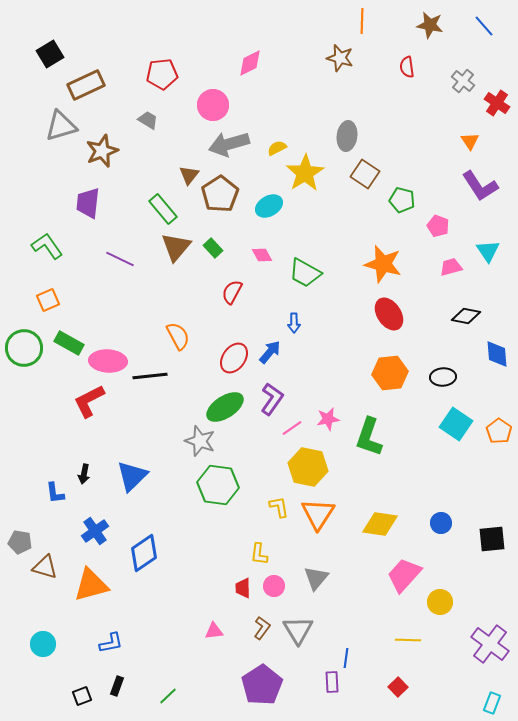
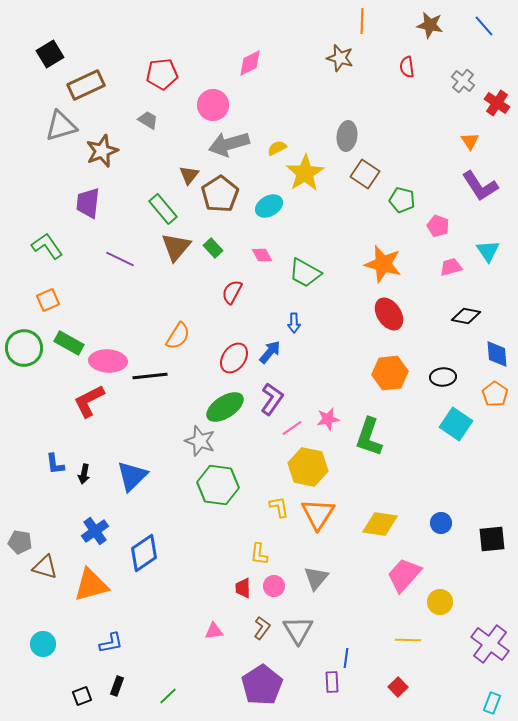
orange semicircle at (178, 336): rotated 60 degrees clockwise
orange pentagon at (499, 431): moved 4 px left, 37 px up
blue L-shape at (55, 493): moved 29 px up
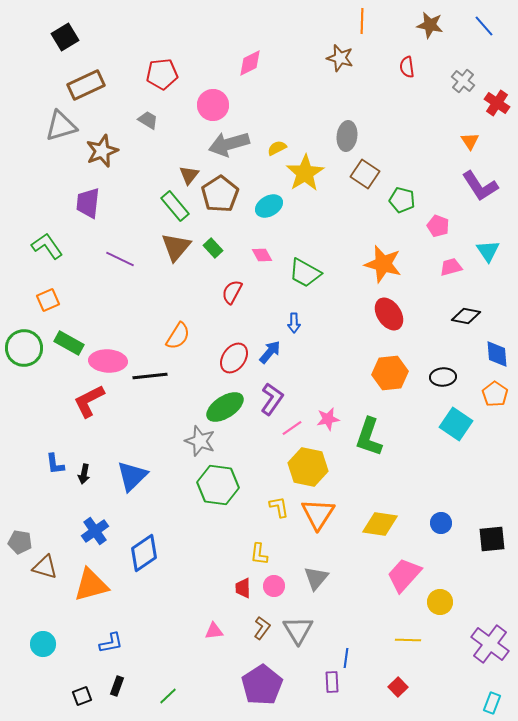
black square at (50, 54): moved 15 px right, 17 px up
green rectangle at (163, 209): moved 12 px right, 3 px up
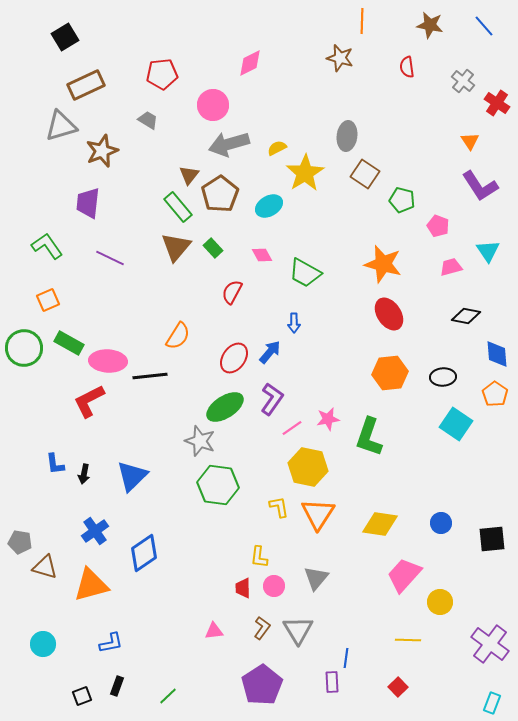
green rectangle at (175, 206): moved 3 px right, 1 px down
purple line at (120, 259): moved 10 px left, 1 px up
yellow L-shape at (259, 554): moved 3 px down
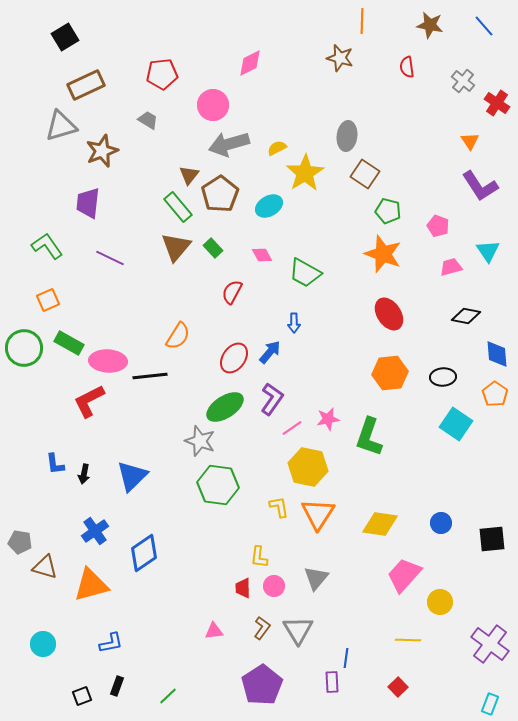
green pentagon at (402, 200): moved 14 px left, 11 px down
orange star at (383, 264): moved 10 px up; rotated 6 degrees clockwise
cyan rectangle at (492, 703): moved 2 px left, 1 px down
